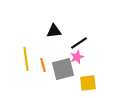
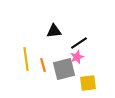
gray square: moved 1 px right
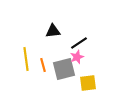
black triangle: moved 1 px left
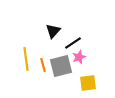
black triangle: rotated 42 degrees counterclockwise
black line: moved 6 px left
pink star: moved 2 px right
gray square: moved 3 px left, 3 px up
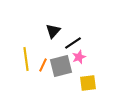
orange line: rotated 40 degrees clockwise
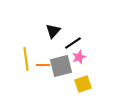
orange line: rotated 64 degrees clockwise
yellow square: moved 5 px left, 1 px down; rotated 12 degrees counterclockwise
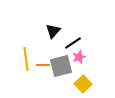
yellow square: rotated 24 degrees counterclockwise
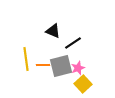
black triangle: rotated 49 degrees counterclockwise
pink star: moved 1 px left, 11 px down
